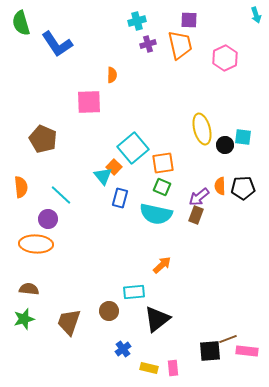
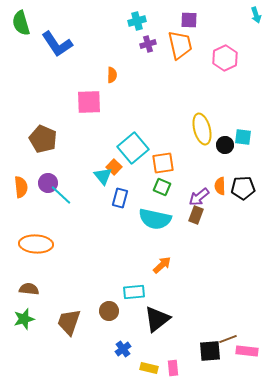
cyan semicircle at (156, 214): moved 1 px left, 5 px down
purple circle at (48, 219): moved 36 px up
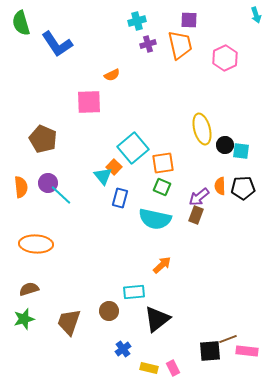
orange semicircle at (112, 75): rotated 63 degrees clockwise
cyan square at (243, 137): moved 2 px left, 14 px down
brown semicircle at (29, 289): rotated 24 degrees counterclockwise
pink rectangle at (173, 368): rotated 21 degrees counterclockwise
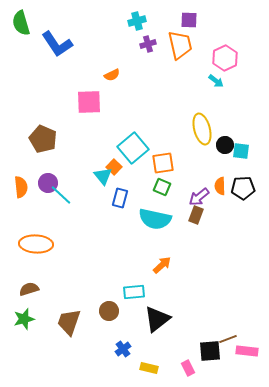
cyan arrow at (256, 15): moved 40 px left, 66 px down; rotated 35 degrees counterclockwise
pink rectangle at (173, 368): moved 15 px right
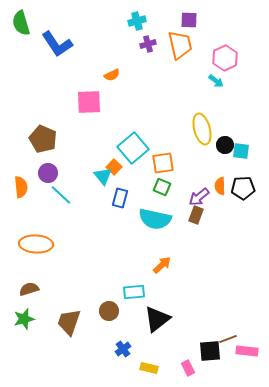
purple circle at (48, 183): moved 10 px up
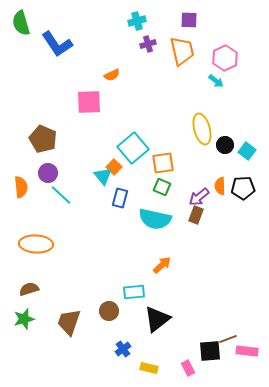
orange trapezoid at (180, 45): moved 2 px right, 6 px down
cyan square at (241, 151): moved 6 px right; rotated 30 degrees clockwise
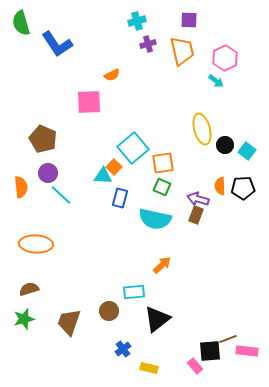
cyan triangle at (103, 176): rotated 48 degrees counterclockwise
purple arrow at (199, 197): moved 1 px left, 2 px down; rotated 55 degrees clockwise
pink rectangle at (188, 368): moved 7 px right, 2 px up; rotated 14 degrees counterclockwise
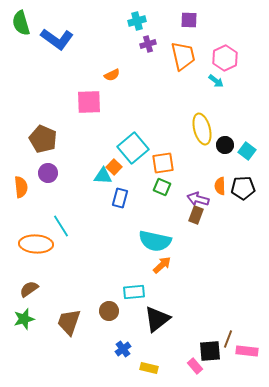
blue L-shape at (57, 44): moved 5 px up; rotated 20 degrees counterclockwise
orange trapezoid at (182, 51): moved 1 px right, 5 px down
cyan line at (61, 195): moved 31 px down; rotated 15 degrees clockwise
cyan semicircle at (155, 219): moved 22 px down
brown semicircle at (29, 289): rotated 18 degrees counterclockwise
brown line at (228, 339): rotated 48 degrees counterclockwise
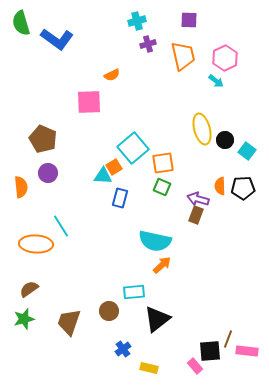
black circle at (225, 145): moved 5 px up
orange square at (114, 167): rotated 14 degrees clockwise
